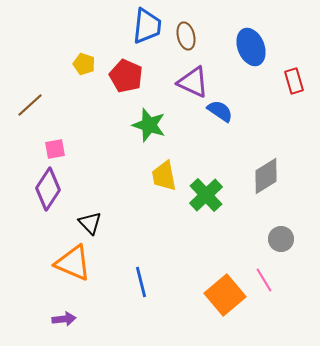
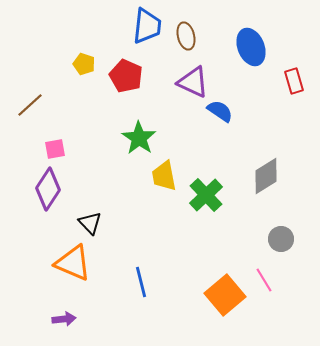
green star: moved 10 px left, 13 px down; rotated 16 degrees clockwise
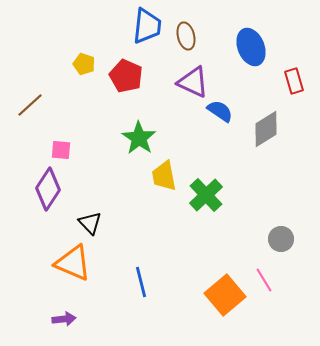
pink square: moved 6 px right, 1 px down; rotated 15 degrees clockwise
gray diamond: moved 47 px up
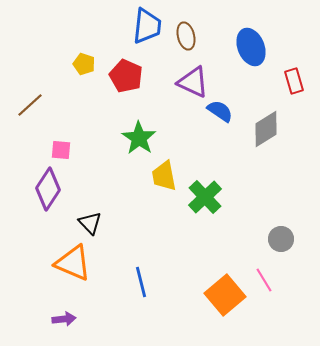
green cross: moved 1 px left, 2 px down
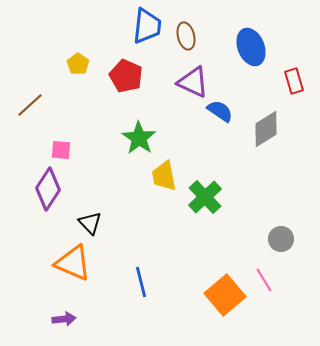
yellow pentagon: moved 6 px left; rotated 15 degrees clockwise
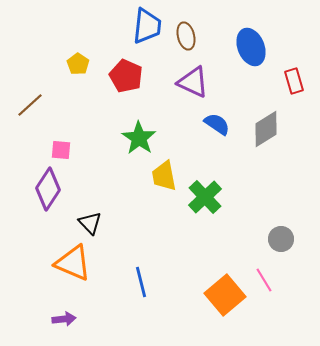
blue semicircle: moved 3 px left, 13 px down
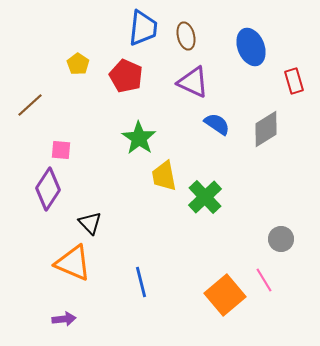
blue trapezoid: moved 4 px left, 2 px down
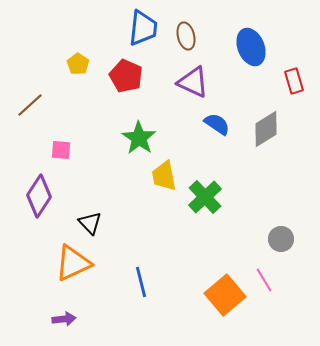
purple diamond: moved 9 px left, 7 px down
orange triangle: rotated 48 degrees counterclockwise
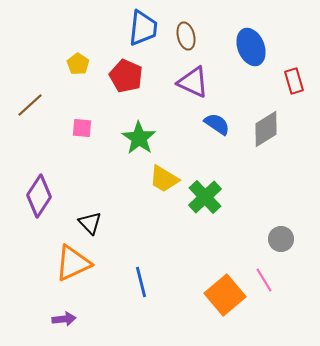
pink square: moved 21 px right, 22 px up
yellow trapezoid: moved 3 px down; rotated 48 degrees counterclockwise
